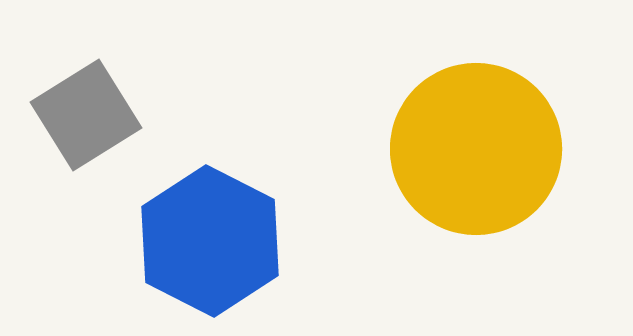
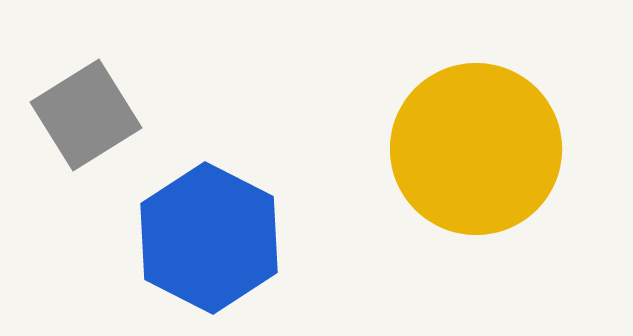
blue hexagon: moved 1 px left, 3 px up
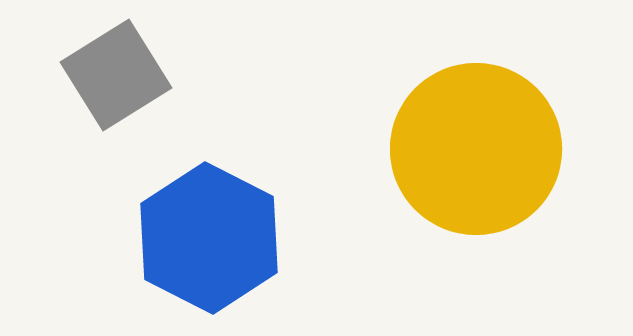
gray square: moved 30 px right, 40 px up
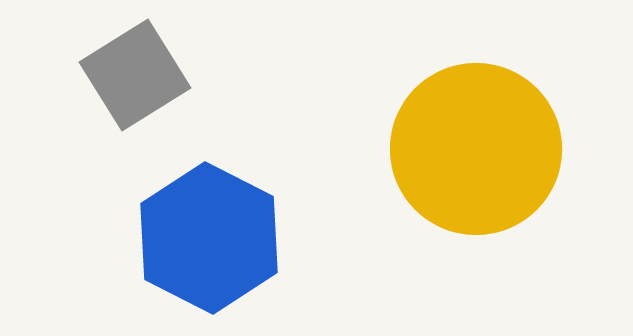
gray square: moved 19 px right
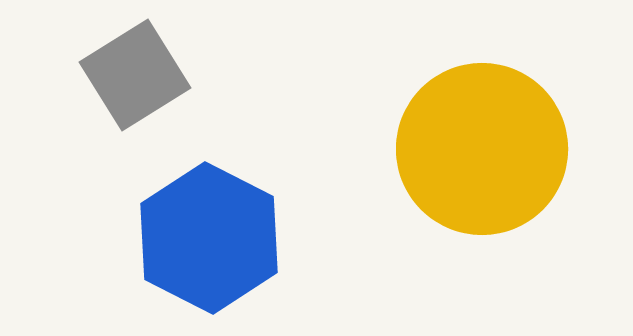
yellow circle: moved 6 px right
